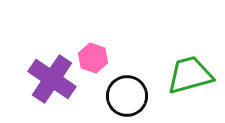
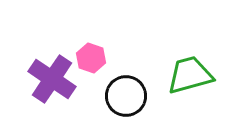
pink hexagon: moved 2 px left
black circle: moved 1 px left
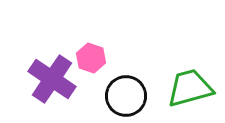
green trapezoid: moved 13 px down
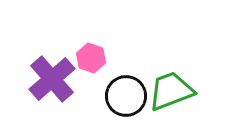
purple cross: rotated 15 degrees clockwise
green trapezoid: moved 19 px left, 3 px down; rotated 6 degrees counterclockwise
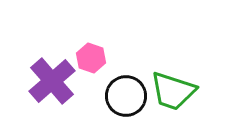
purple cross: moved 2 px down
green trapezoid: moved 2 px right; rotated 141 degrees counterclockwise
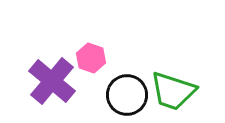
purple cross: rotated 9 degrees counterclockwise
black circle: moved 1 px right, 1 px up
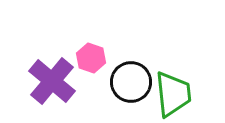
green trapezoid: moved 3 px down; rotated 114 degrees counterclockwise
black circle: moved 4 px right, 13 px up
